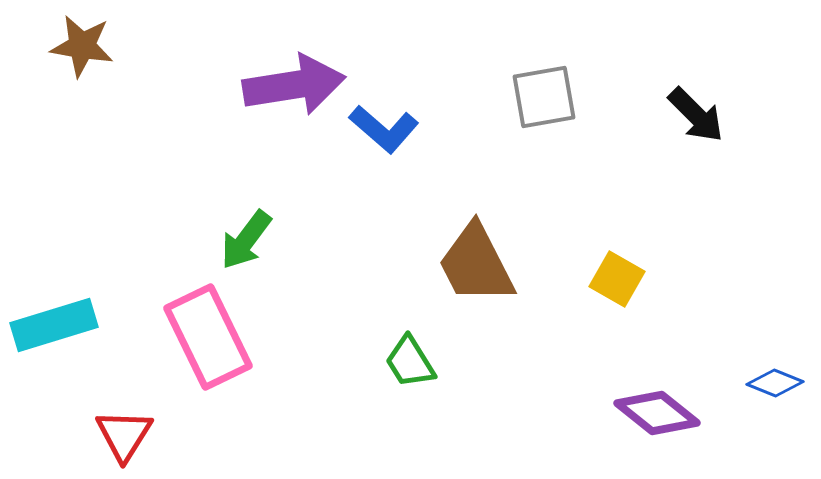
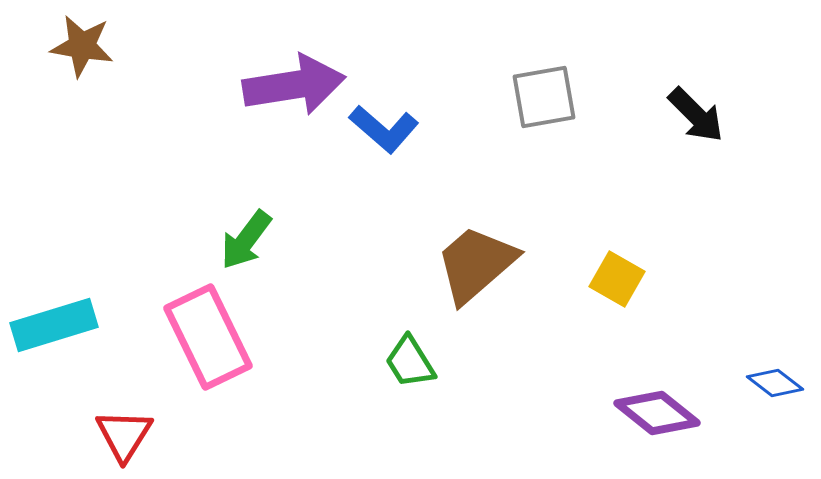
brown trapezoid: rotated 76 degrees clockwise
blue diamond: rotated 16 degrees clockwise
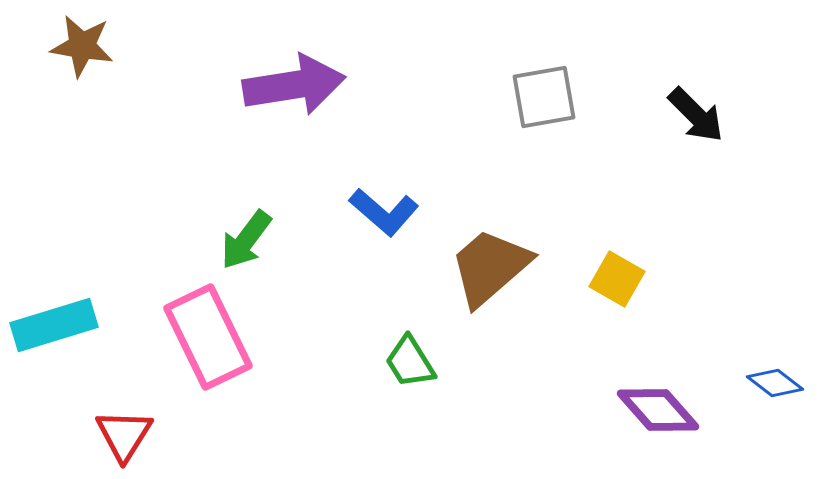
blue L-shape: moved 83 px down
brown trapezoid: moved 14 px right, 3 px down
purple diamond: moved 1 px right, 3 px up; rotated 10 degrees clockwise
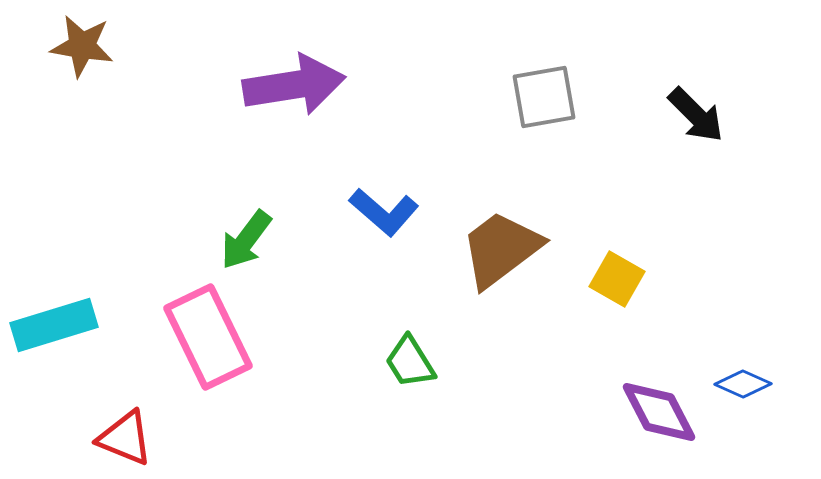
brown trapezoid: moved 11 px right, 18 px up; rotated 4 degrees clockwise
blue diamond: moved 32 px left, 1 px down; rotated 14 degrees counterclockwise
purple diamond: moved 1 px right, 2 px down; rotated 14 degrees clockwise
red triangle: moved 1 px right, 3 px down; rotated 40 degrees counterclockwise
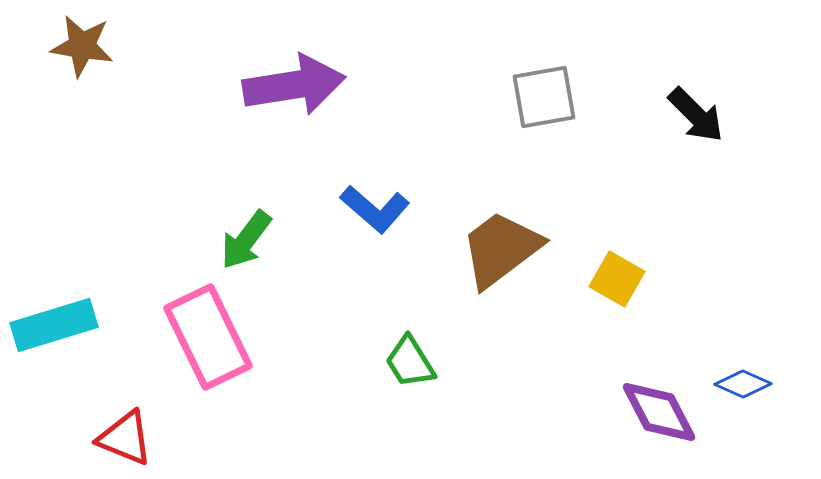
blue L-shape: moved 9 px left, 3 px up
